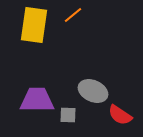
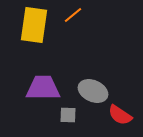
purple trapezoid: moved 6 px right, 12 px up
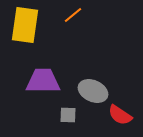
yellow rectangle: moved 9 px left
purple trapezoid: moved 7 px up
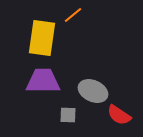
yellow rectangle: moved 17 px right, 13 px down
red semicircle: moved 1 px left
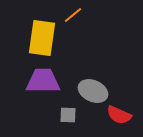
red semicircle: rotated 10 degrees counterclockwise
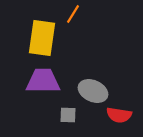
orange line: moved 1 px up; rotated 18 degrees counterclockwise
red semicircle: rotated 15 degrees counterclockwise
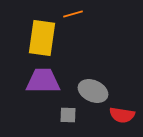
orange line: rotated 42 degrees clockwise
red semicircle: moved 3 px right
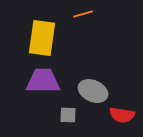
orange line: moved 10 px right
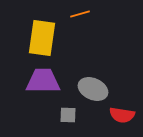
orange line: moved 3 px left
gray ellipse: moved 2 px up
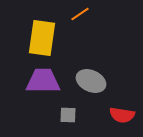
orange line: rotated 18 degrees counterclockwise
gray ellipse: moved 2 px left, 8 px up
